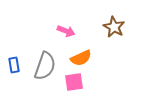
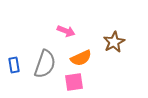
brown star: moved 15 px down; rotated 15 degrees clockwise
gray semicircle: moved 2 px up
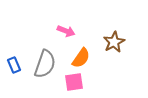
orange semicircle: rotated 30 degrees counterclockwise
blue rectangle: rotated 14 degrees counterclockwise
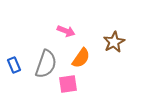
gray semicircle: moved 1 px right
pink square: moved 6 px left, 2 px down
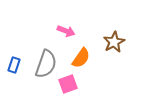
blue rectangle: rotated 42 degrees clockwise
pink square: rotated 12 degrees counterclockwise
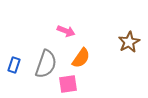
brown star: moved 15 px right
pink square: rotated 12 degrees clockwise
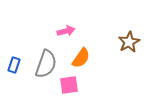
pink arrow: rotated 36 degrees counterclockwise
pink square: moved 1 px right, 1 px down
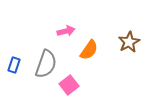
orange semicircle: moved 8 px right, 8 px up
pink square: rotated 30 degrees counterclockwise
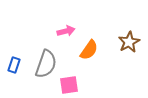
pink square: rotated 30 degrees clockwise
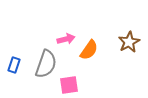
pink arrow: moved 8 px down
